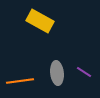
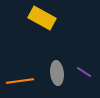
yellow rectangle: moved 2 px right, 3 px up
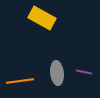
purple line: rotated 21 degrees counterclockwise
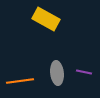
yellow rectangle: moved 4 px right, 1 px down
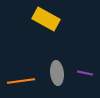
purple line: moved 1 px right, 1 px down
orange line: moved 1 px right
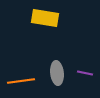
yellow rectangle: moved 1 px left, 1 px up; rotated 20 degrees counterclockwise
